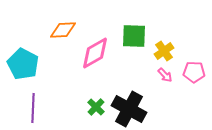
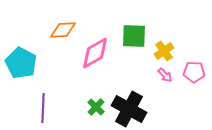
cyan pentagon: moved 2 px left, 1 px up
purple line: moved 10 px right
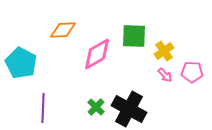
pink diamond: moved 2 px right, 1 px down
pink pentagon: moved 2 px left
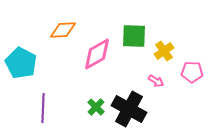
pink arrow: moved 9 px left, 6 px down; rotated 14 degrees counterclockwise
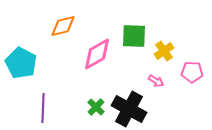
orange diamond: moved 4 px up; rotated 12 degrees counterclockwise
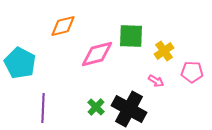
green square: moved 3 px left
pink diamond: rotated 16 degrees clockwise
cyan pentagon: moved 1 px left
